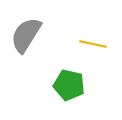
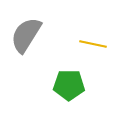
green pentagon: rotated 12 degrees counterclockwise
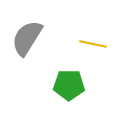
gray semicircle: moved 1 px right, 3 px down
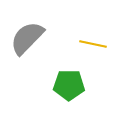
gray semicircle: rotated 12 degrees clockwise
